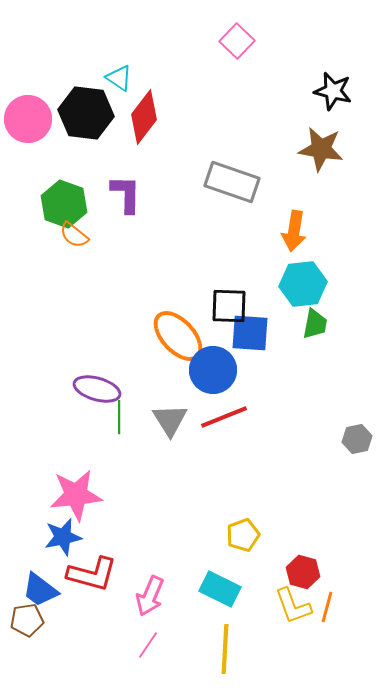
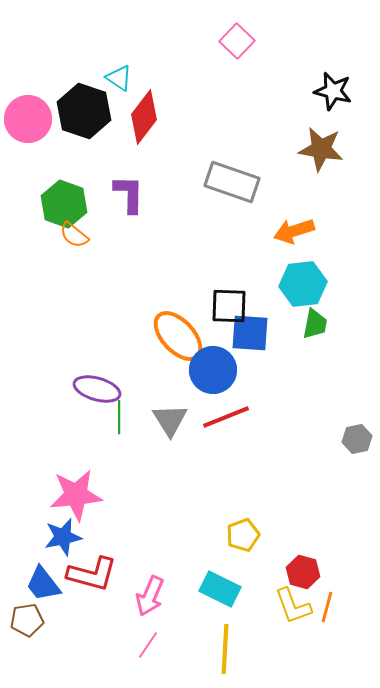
black hexagon: moved 2 px left, 2 px up; rotated 12 degrees clockwise
purple L-shape: moved 3 px right
orange arrow: rotated 63 degrees clockwise
red line: moved 2 px right
blue trapezoid: moved 3 px right, 6 px up; rotated 15 degrees clockwise
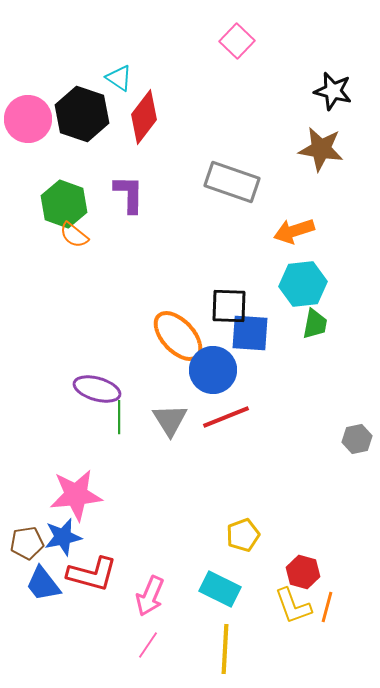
black hexagon: moved 2 px left, 3 px down
brown pentagon: moved 77 px up
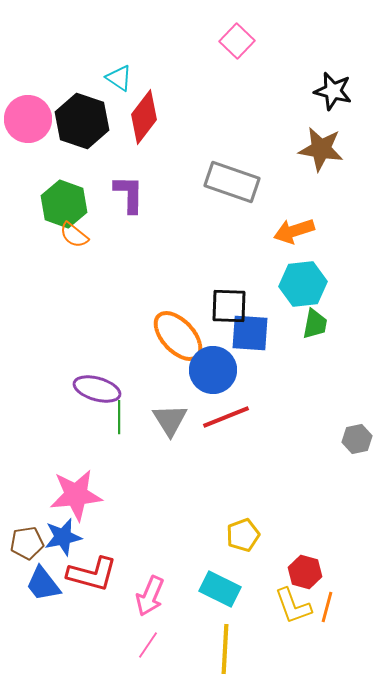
black hexagon: moved 7 px down
red hexagon: moved 2 px right
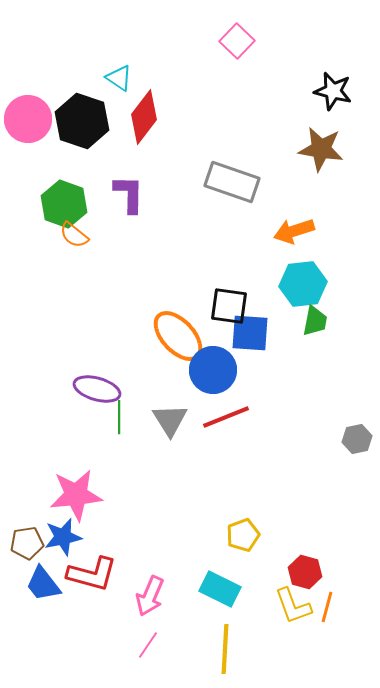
black square: rotated 6 degrees clockwise
green trapezoid: moved 3 px up
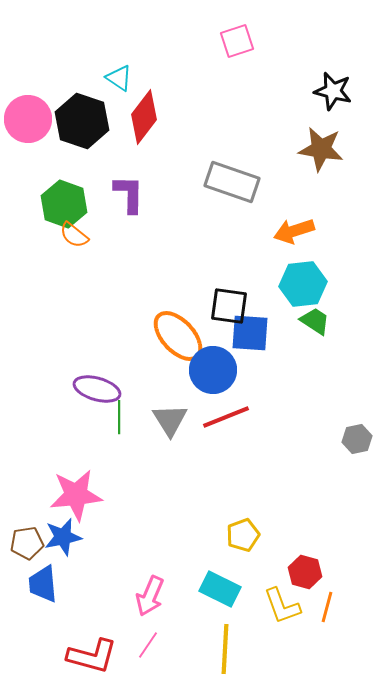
pink square: rotated 28 degrees clockwise
green trapezoid: rotated 68 degrees counterclockwise
red L-shape: moved 82 px down
blue trapezoid: rotated 33 degrees clockwise
yellow L-shape: moved 11 px left
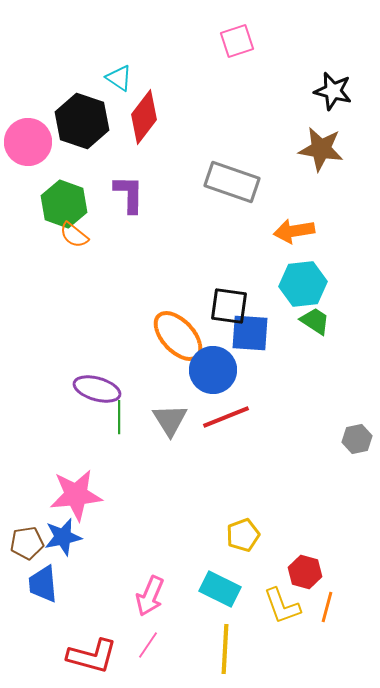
pink circle: moved 23 px down
orange arrow: rotated 9 degrees clockwise
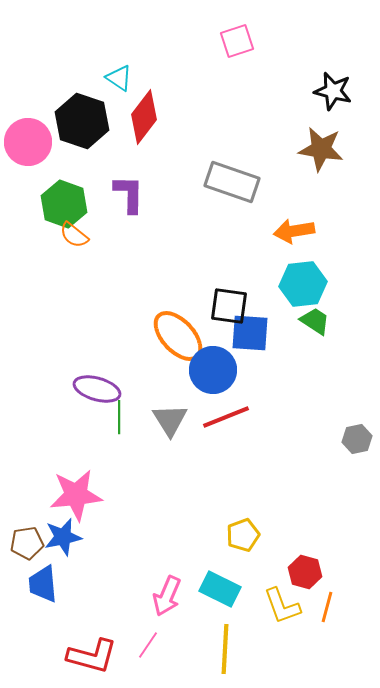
pink arrow: moved 17 px right
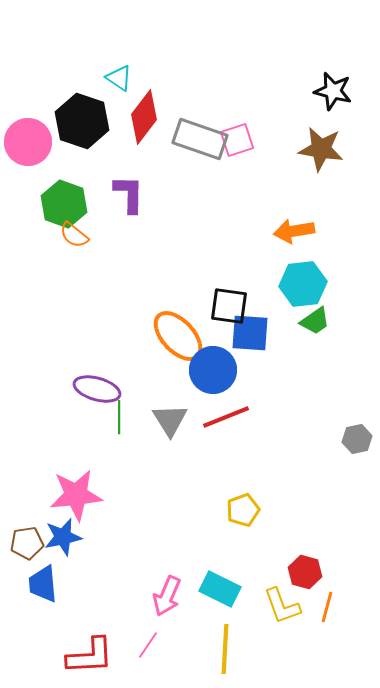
pink square: moved 99 px down
gray rectangle: moved 32 px left, 43 px up
green trapezoid: rotated 112 degrees clockwise
yellow pentagon: moved 25 px up
red L-shape: moved 2 px left; rotated 18 degrees counterclockwise
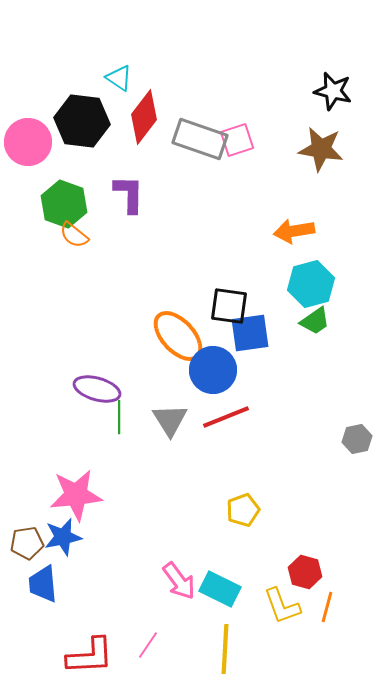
black hexagon: rotated 12 degrees counterclockwise
cyan hexagon: moved 8 px right; rotated 9 degrees counterclockwise
blue square: rotated 12 degrees counterclockwise
pink arrow: moved 12 px right, 15 px up; rotated 60 degrees counterclockwise
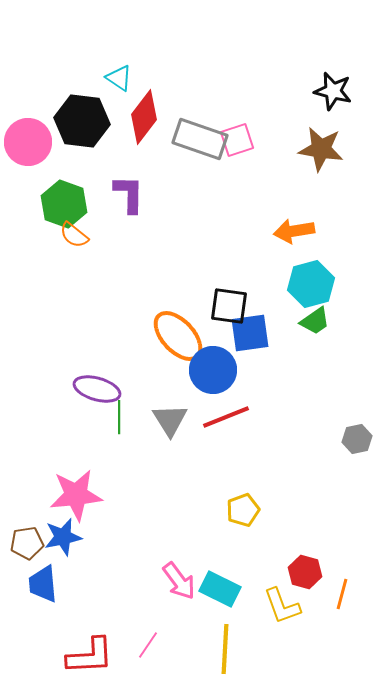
orange line: moved 15 px right, 13 px up
